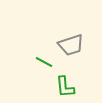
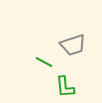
gray trapezoid: moved 2 px right
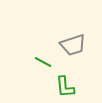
green line: moved 1 px left
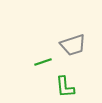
green line: rotated 48 degrees counterclockwise
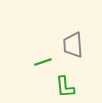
gray trapezoid: rotated 104 degrees clockwise
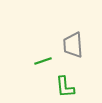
green line: moved 1 px up
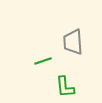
gray trapezoid: moved 3 px up
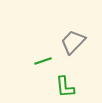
gray trapezoid: rotated 48 degrees clockwise
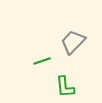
green line: moved 1 px left
